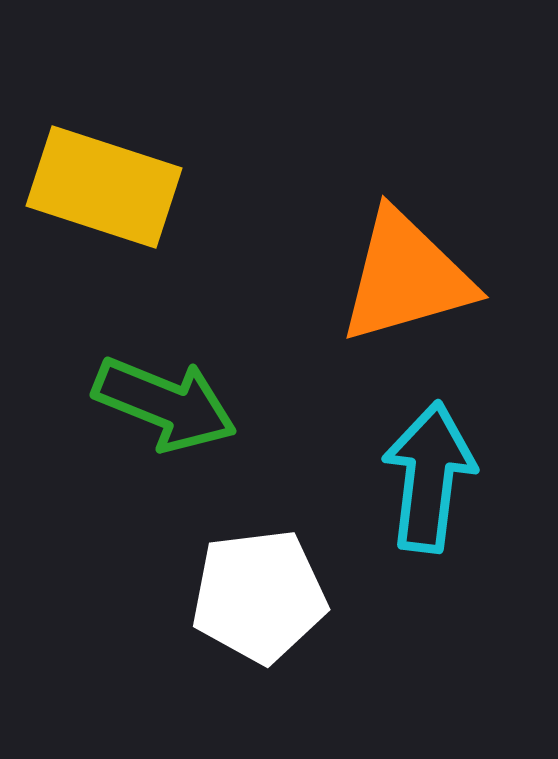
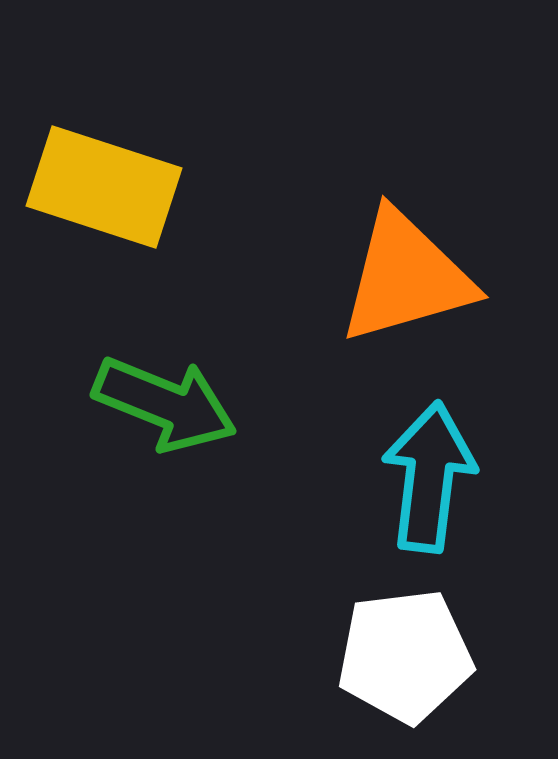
white pentagon: moved 146 px right, 60 px down
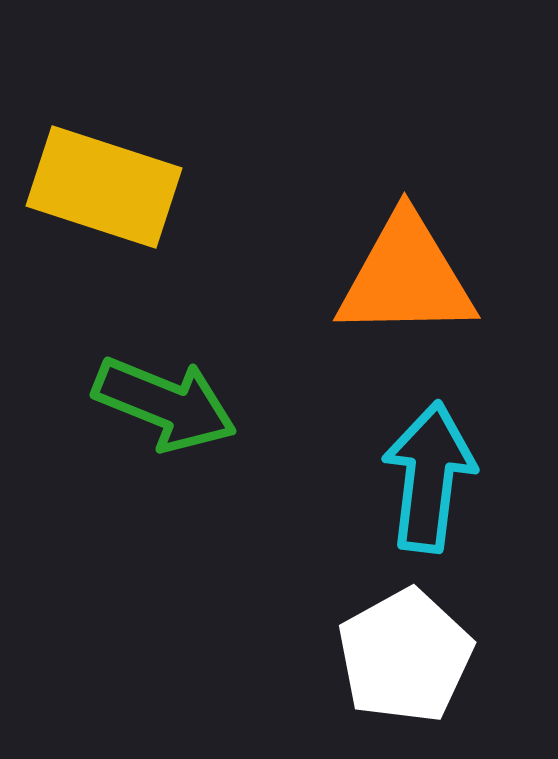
orange triangle: rotated 15 degrees clockwise
white pentagon: rotated 22 degrees counterclockwise
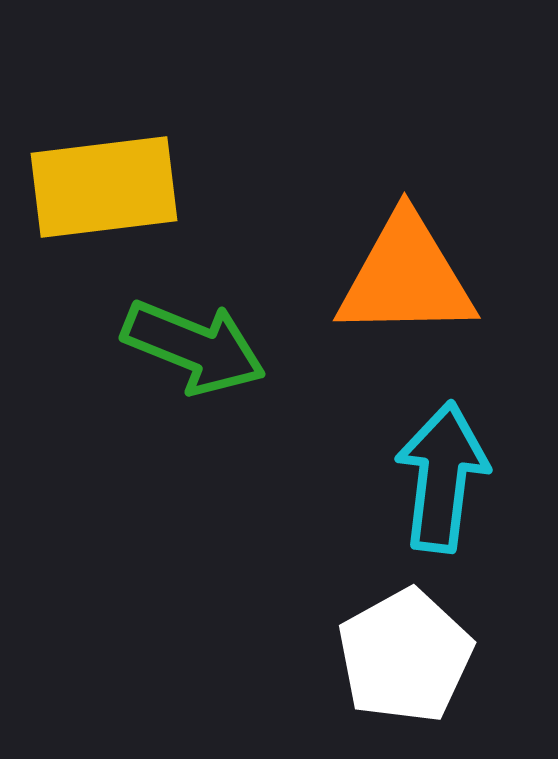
yellow rectangle: rotated 25 degrees counterclockwise
green arrow: moved 29 px right, 57 px up
cyan arrow: moved 13 px right
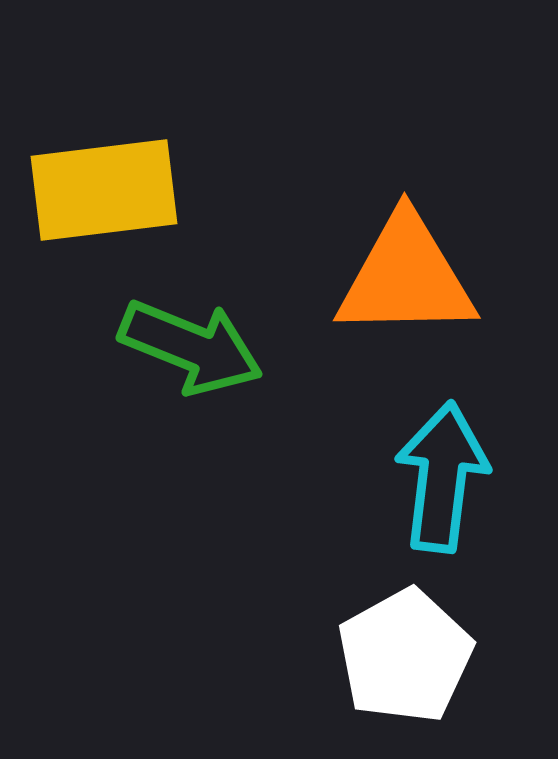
yellow rectangle: moved 3 px down
green arrow: moved 3 px left
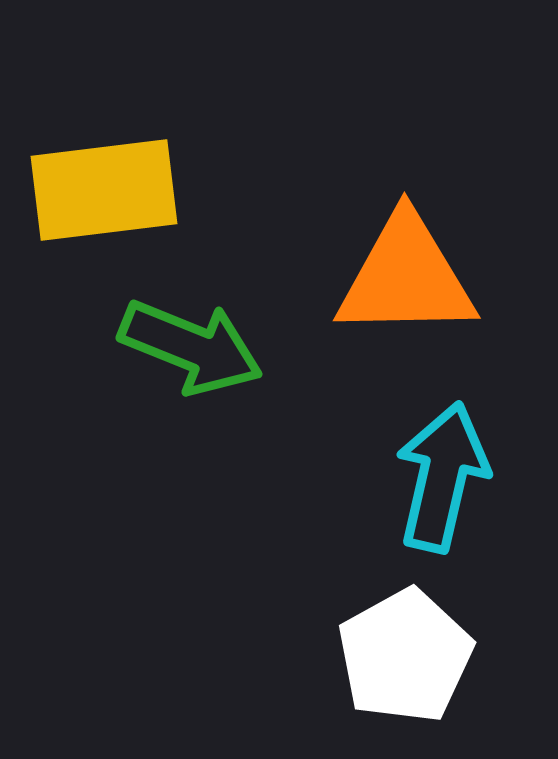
cyan arrow: rotated 6 degrees clockwise
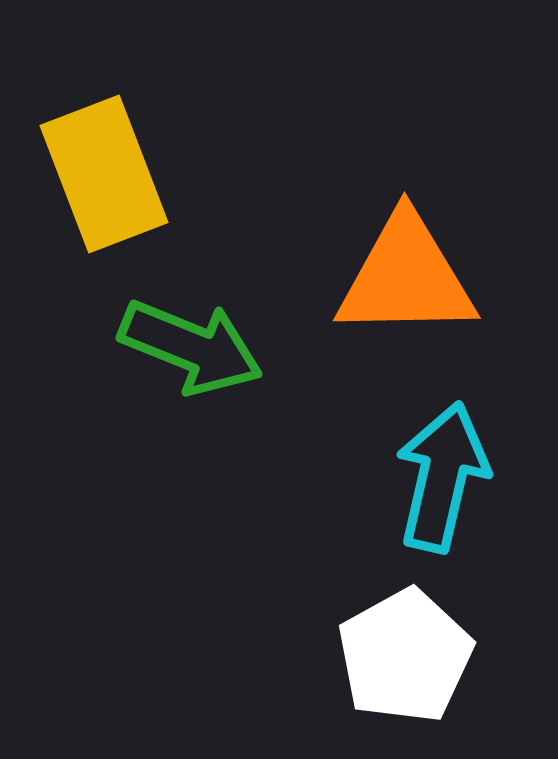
yellow rectangle: moved 16 px up; rotated 76 degrees clockwise
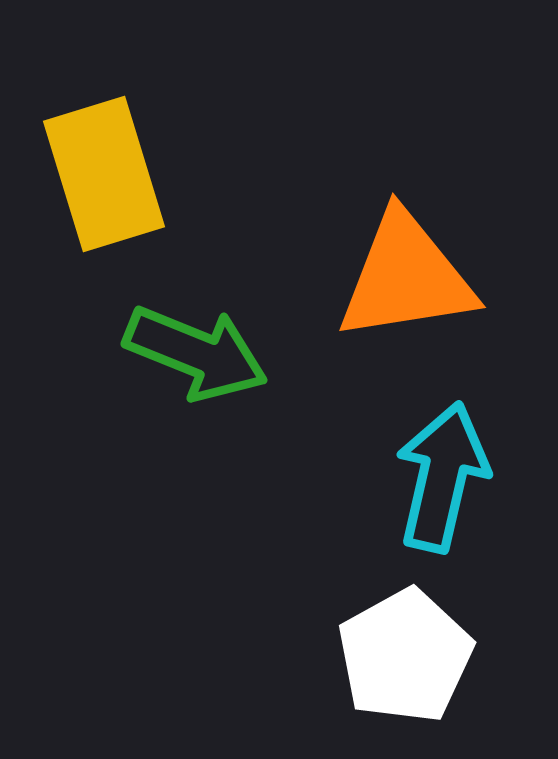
yellow rectangle: rotated 4 degrees clockwise
orange triangle: rotated 8 degrees counterclockwise
green arrow: moved 5 px right, 6 px down
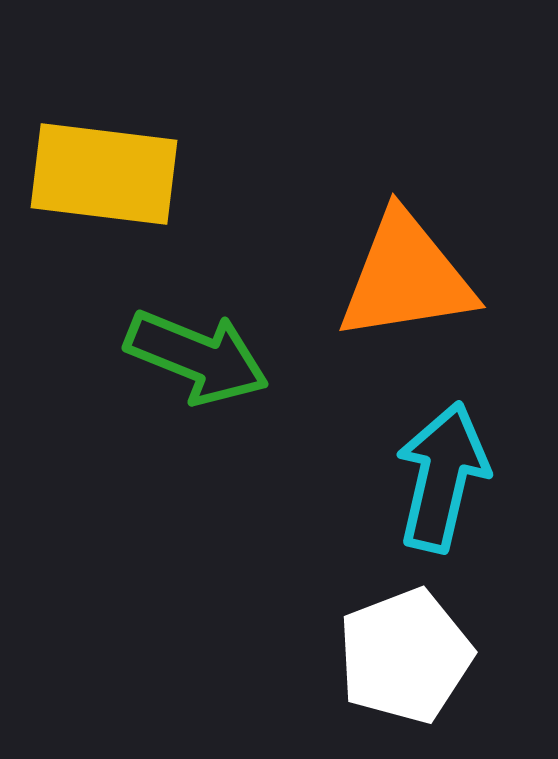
yellow rectangle: rotated 66 degrees counterclockwise
green arrow: moved 1 px right, 4 px down
white pentagon: rotated 8 degrees clockwise
